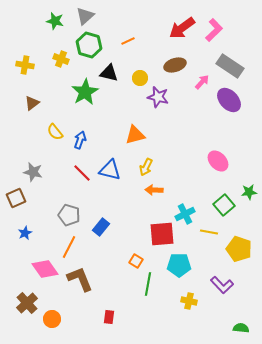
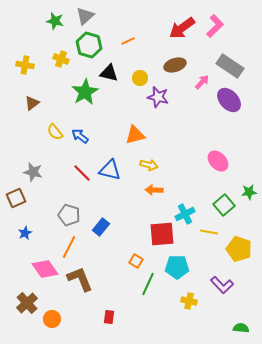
pink L-shape at (214, 30): moved 1 px right, 4 px up
blue arrow at (80, 140): moved 4 px up; rotated 72 degrees counterclockwise
yellow arrow at (146, 167): moved 3 px right, 2 px up; rotated 102 degrees counterclockwise
cyan pentagon at (179, 265): moved 2 px left, 2 px down
green line at (148, 284): rotated 15 degrees clockwise
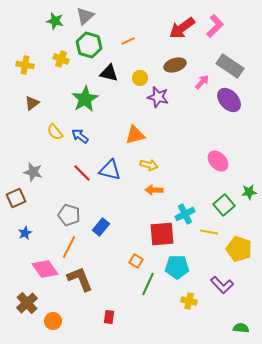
green star at (85, 92): moved 7 px down
orange circle at (52, 319): moved 1 px right, 2 px down
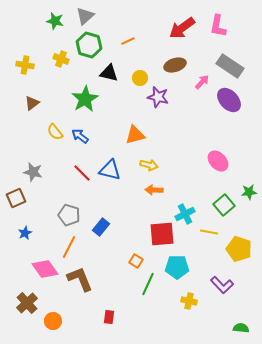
pink L-shape at (215, 26): moved 3 px right; rotated 145 degrees clockwise
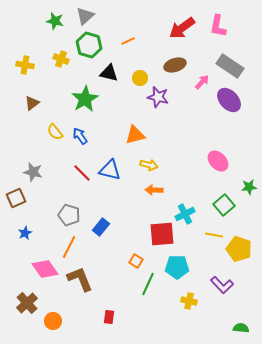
blue arrow at (80, 136): rotated 18 degrees clockwise
green star at (249, 192): moved 5 px up
yellow line at (209, 232): moved 5 px right, 3 px down
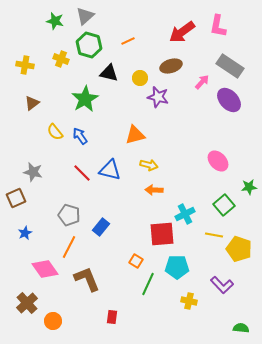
red arrow at (182, 28): moved 4 px down
brown ellipse at (175, 65): moved 4 px left, 1 px down
brown L-shape at (80, 279): moved 7 px right
red rectangle at (109, 317): moved 3 px right
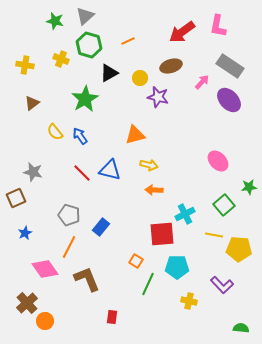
black triangle at (109, 73): rotated 42 degrees counterclockwise
yellow pentagon at (239, 249): rotated 15 degrees counterclockwise
orange circle at (53, 321): moved 8 px left
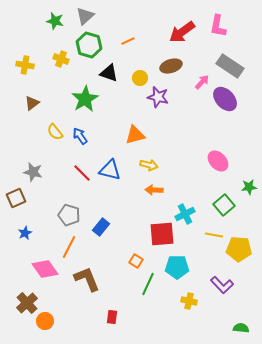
black triangle at (109, 73): rotated 48 degrees clockwise
purple ellipse at (229, 100): moved 4 px left, 1 px up
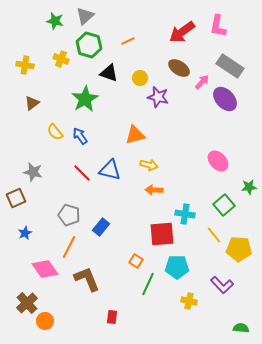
brown ellipse at (171, 66): moved 8 px right, 2 px down; rotated 50 degrees clockwise
cyan cross at (185, 214): rotated 36 degrees clockwise
yellow line at (214, 235): rotated 42 degrees clockwise
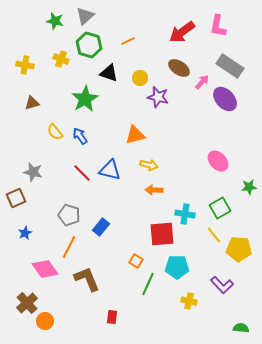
brown triangle at (32, 103): rotated 21 degrees clockwise
green square at (224, 205): moved 4 px left, 3 px down; rotated 10 degrees clockwise
